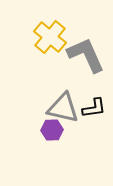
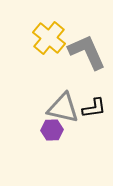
yellow cross: moved 1 px left, 1 px down
gray L-shape: moved 1 px right, 3 px up
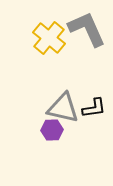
gray L-shape: moved 23 px up
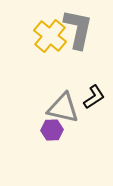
gray L-shape: moved 9 px left; rotated 36 degrees clockwise
yellow cross: moved 1 px right, 2 px up
black L-shape: moved 11 px up; rotated 25 degrees counterclockwise
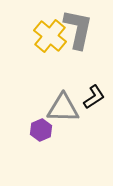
gray triangle: rotated 12 degrees counterclockwise
purple hexagon: moved 11 px left; rotated 20 degrees counterclockwise
